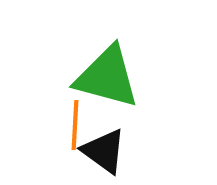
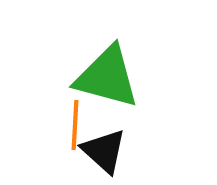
black triangle: rotated 6 degrees clockwise
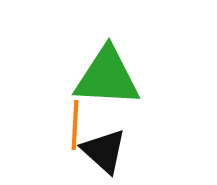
green triangle: rotated 12 degrees counterclockwise
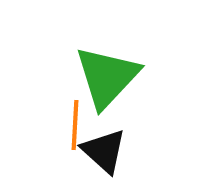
green triangle: rotated 50 degrees counterclockwise
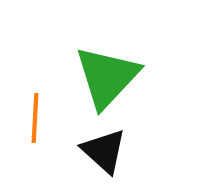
orange line: moved 40 px left, 7 px up
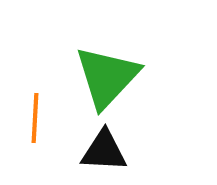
black triangle: rotated 39 degrees counterclockwise
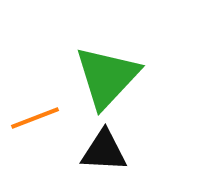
orange line: rotated 66 degrees clockwise
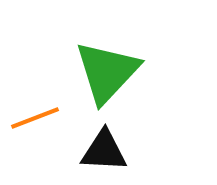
green triangle: moved 5 px up
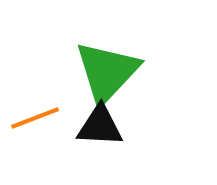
black triangle: moved 4 px left, 25 px up
